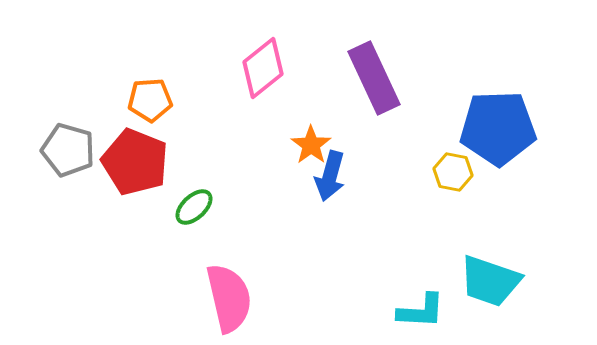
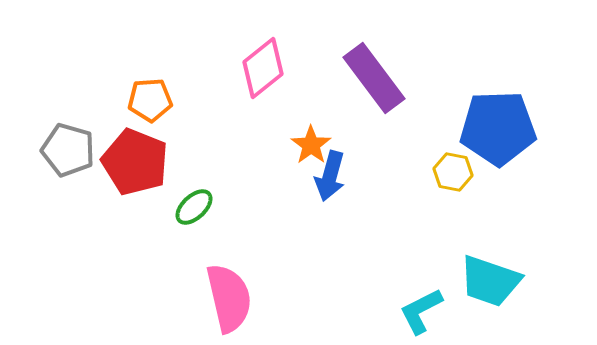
purple rectangle: rotated 12 degrees counterclockwise
cyan L-shape: rotated 150 degrees clockwise
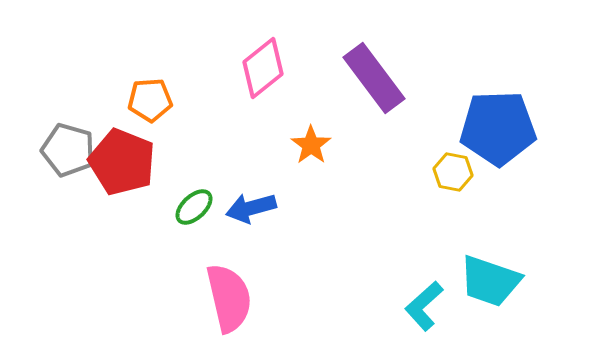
red pentagon: moved 13 px left
blue arrow: moved 79 px left, 32 px down; rotated 60 degrees clockwise
cyan L-shape: moved 3 px right, 5 px up; rotated 15 degrees counterclockwise
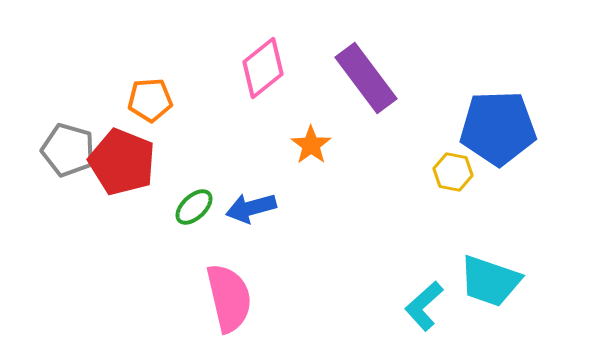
purple rectangle: moved 8 px left
